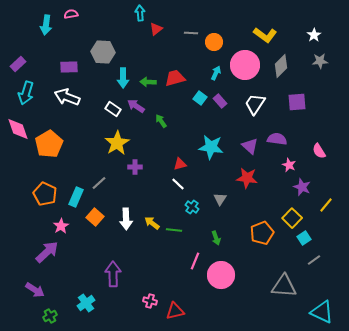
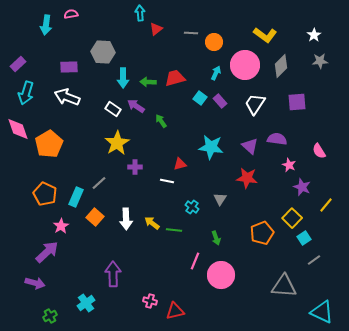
white line at (178, 184): moved 11 px left, 3 px up; rotated 32 degrees counterclockwise
purple arrow at (35, 290): moved 7 px up; rotated 18 degrees counterclockwise
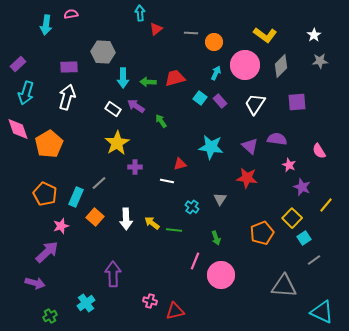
white arrow at (67, 97): rotated 85 degrees clockwise
pink star at (61, 226): rotated 14 degrees clockwise
